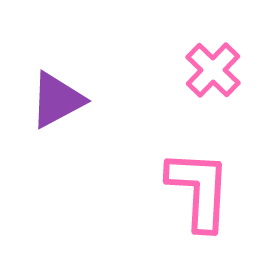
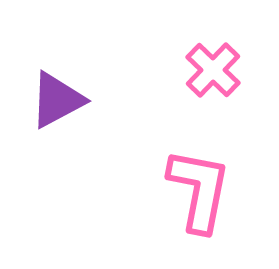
pink L-shape: rotated 8 degrees clockwise
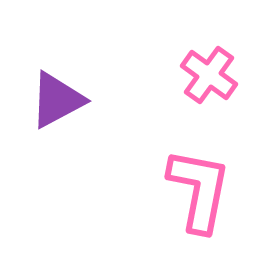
pink cross: moved 4 px left, 5 px down; rotated 8 degrees counterclockwise
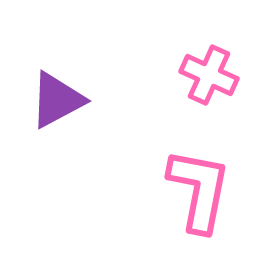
pink cross: rotated 12 degrees counterclockwise
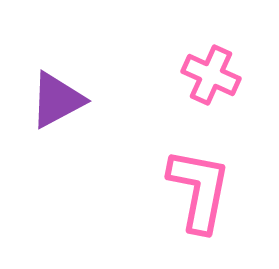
pink cross: moved 2 px right
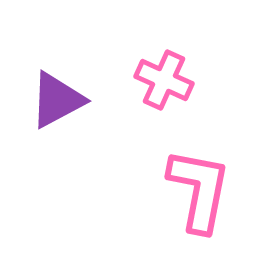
pink cross: moved 47 px left, 5 px down
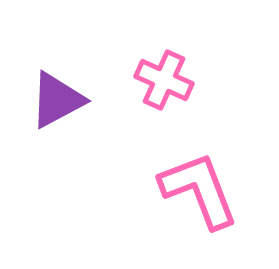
pink L-shape: rotated 32 degrees counterclockwise
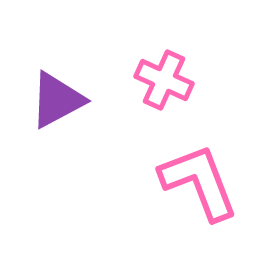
pink L-shape: moved 8 px up
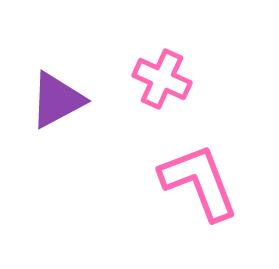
pink cross: moved 2 px left, 1 px up
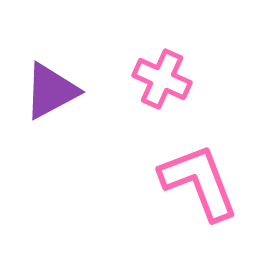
purple triangle: moved 6 px left, 9 px up
